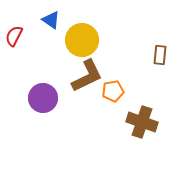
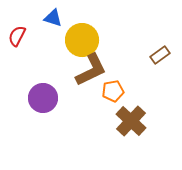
blue triangle: moved 2 px right, 2 px up; rotated 18 degrees counterclockwise
red semicircle: moved 3 px right
brown rectangle: rotated 48 degrees clockwise
brown L-shape: moved 4 px right, 6 px up
brown cross: moved 11 px left, 1 px up; rotated 24 degrees clockwise
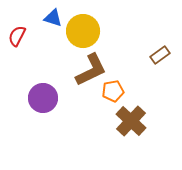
yellow circle: moved 1 px right, 9 px up
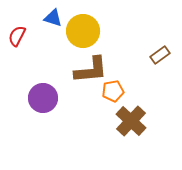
brown L-shape: rotated 21 degrees clockwise
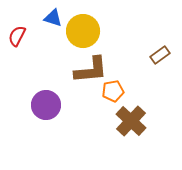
purple circle: moved 3 px right, 7 px down
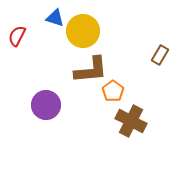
blue triangle: moved 2 px right
brown rectangle: rotated 24 degrees counterclockwise
orange pentagon: rotated 25 degrees counterclockwise
brown cross: rotated 16 degrees counterclockwise
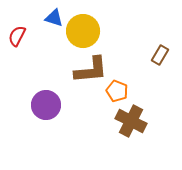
blue triangle: moved 1 px left
orange pentagon: moved 4 px right; rotated 15 degrees counterclockwise
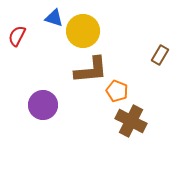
purple circle: moved 3 px left
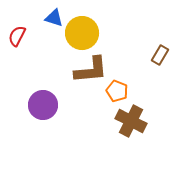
yellow circle: moved 1 px left, 2 px down
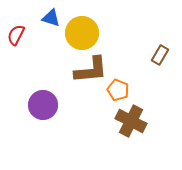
blue triangle: moved 3 px left
red semicircle: moved 1 px left, 1 px up
orange pentagon: moved 1 px right, 1 px up
